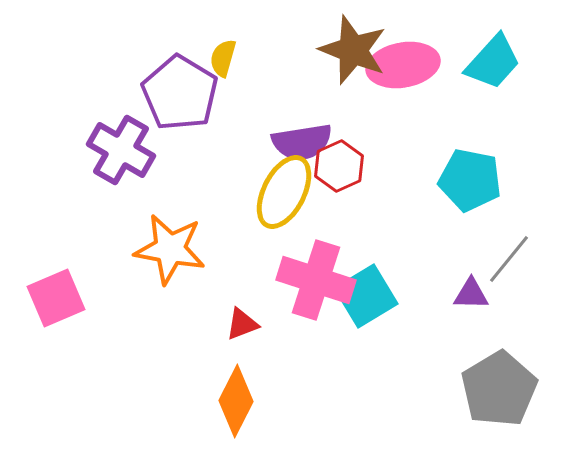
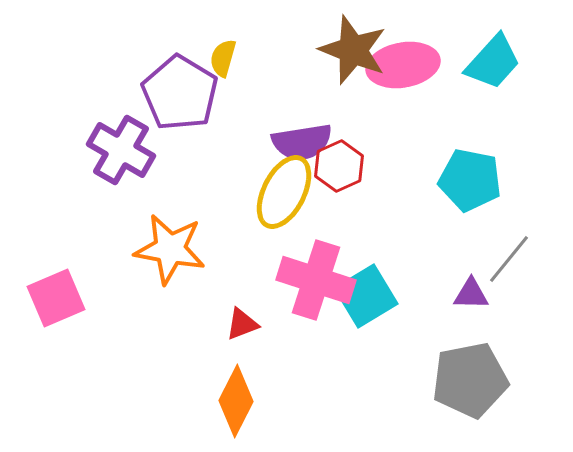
gray pentagon: moved 29 px left, 9 px up; rotated 20 degrees clockwise
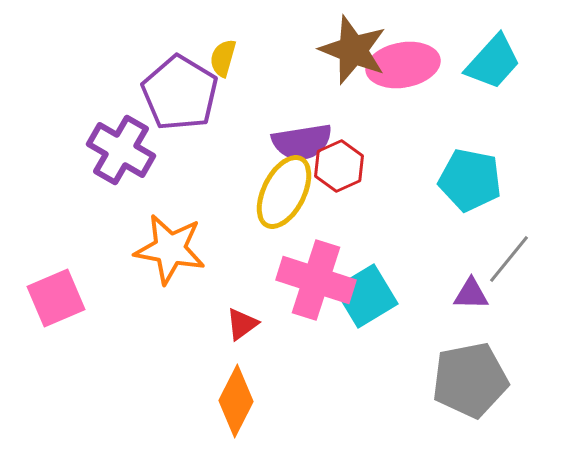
red triangle: rotated 15 degrees counterclockwise
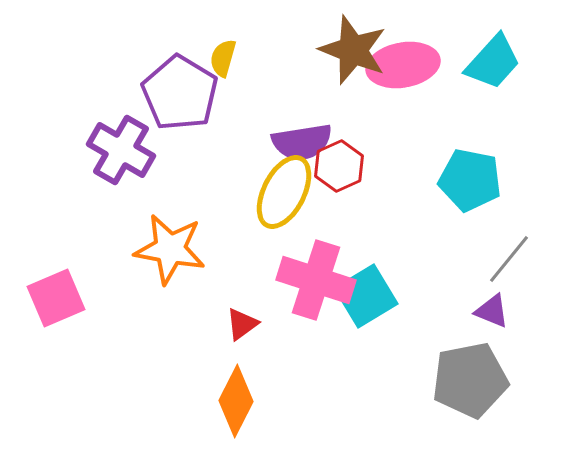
purple triangle: moved 21 px right, 17 px down; rotated 21 degrees clockwise
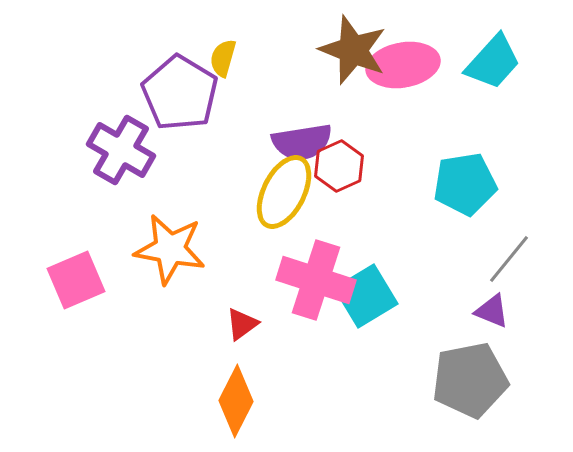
cyan pentagon: moved 5 px left, 4 px down; rotated 20 degrees counterclockwise
pink square: moved 20 px right, 18 px up
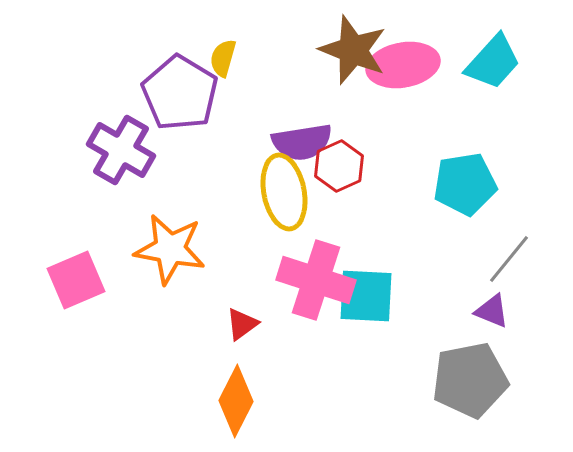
yellow ellipse: rotated 38 degrees counterclockwise
cyan square: rotated 34 degrees clockwise
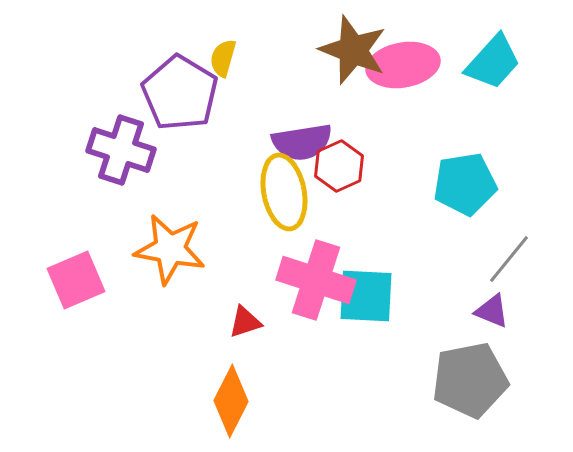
purple cross: rotated 12 degrees counterclockwise
red triangle: moved 3 px right, 2 px up; rotated 18 degrees clockwise
orange diamond: moved 5 px left
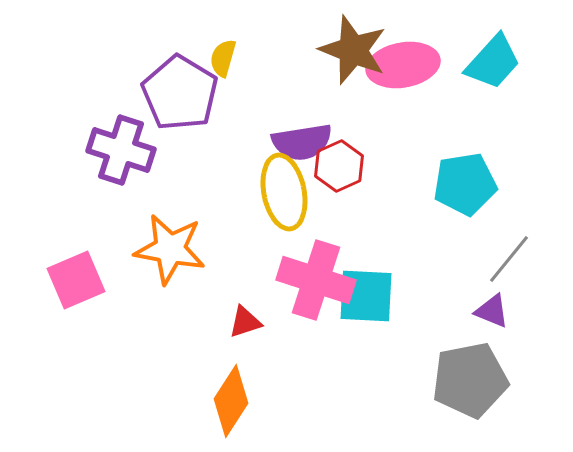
orange diamond: rotated 6 degrees clockwise
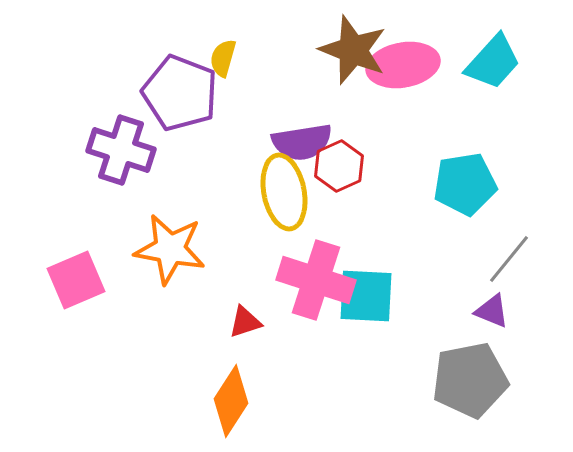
purple pentagon: rotated 10 degrees counterclockwise
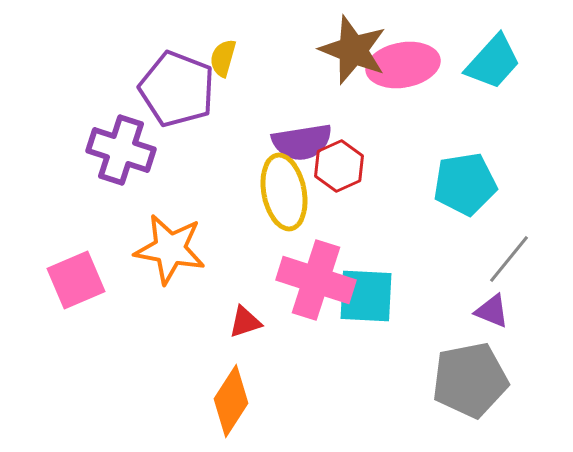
purple pentagon: moved 3 px left, 4 px up
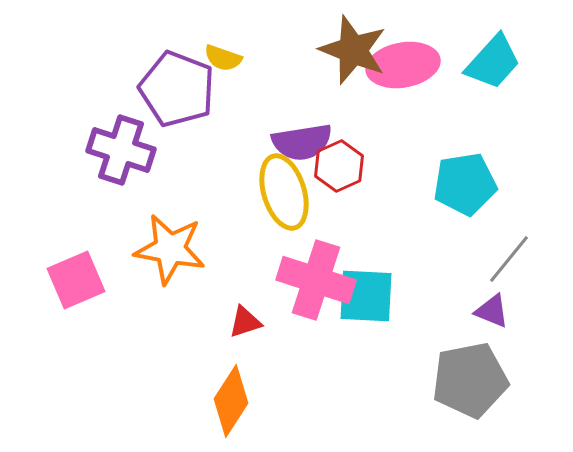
yellow semicircle: rotated 87 degrees counterclockwise
yellow ellipse: rotated 6 degrees counterclockwise
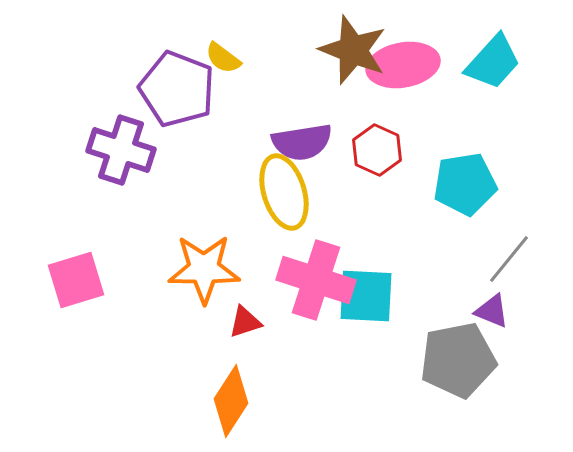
yellow semicircle: rotated 18 degrees clockwise
red hexagon: moved 38 px right, 16 px up; rotated 12 degrees counterclockwise
orange star: moved 34 px right, 20 px down; rotated 10 degrees counterclockwise
pink square: rotated 6 degrees clockwise
gray pentagon: moved 12 px left, 20 px up
